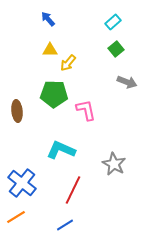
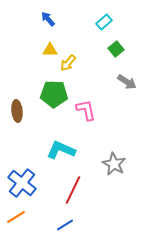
cyan rectangle: moved 9 px left
gray arrow: rotated 12 degrees clockwise
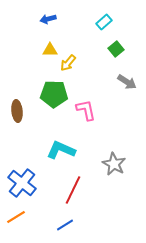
blue arrow: rotated 63 degrees counterclockwise
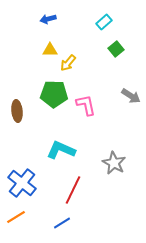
gray arrow: moved 4 px right, 14 px down
pink L-shape: moved 5 px up
gray star: moved 1 px up
blue line: moved 3 px left, 2 px up
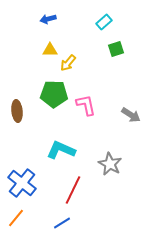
green square: rotated 21 degrees clockwise
gray arrow: moved 19 px down
gray star: moved 4 px left, 1 px down
orange line: moved 1 px down; rotated 18 degrees counterclockwise
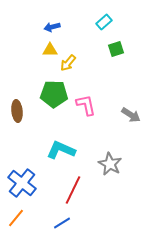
blue arrow: moved 4 px right, 8 px down
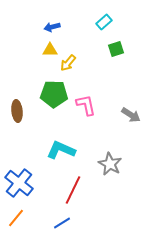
blue cross: moved 3 px left
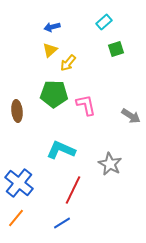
yellow triangle: rotated 42 degrees counterclockwise
gray arrow: moved 1 px down
